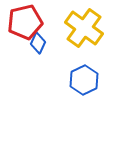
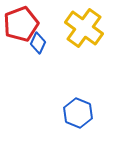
red pentagon: moved 4 px left, 2 px down; rotated 8 degrees counterclockwise
blue hexagon: moved 6 px left, 33 px down; rotated 12 degrees counterclockwise
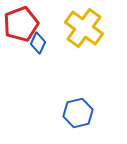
blue hexagon: rotated 24 degrees clockwise
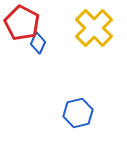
red pentagon: moved 1 px right, 1 px up; rotated 24 degrees counterclockwise
yellow cross: moved 10 px right; rotated 9 degrees clockwise
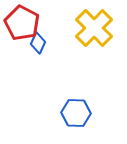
blue hexagon: moved 2 px left; rotated 16 degrees clockwise
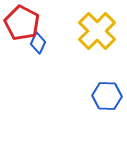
yellow cross: moved 3 px right, 3 px down
blue hexagon: moved 31 px right, 17 px up
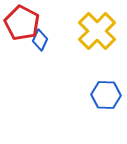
blue diamond: moved 2 px right, 3 px up
blue hexagon: moved 1 px left, 1 px up
